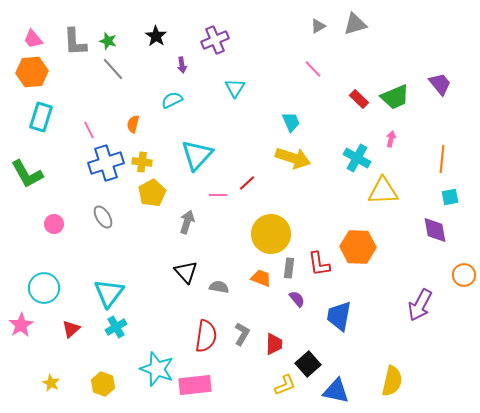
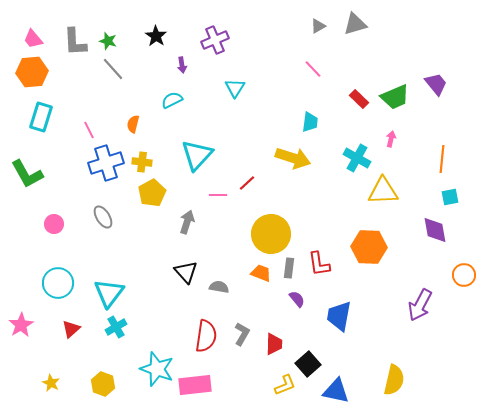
purple trapezoid at (440, 84): moved 4 px left
cyan trapezoid at (291, 122): moved 19 px right; rotated 30 degrees clockwise
orange hexagon at (358, 247): moved 11 px right
orange trapezoid at (261, 278): moved 5 px up
cyan circle at (44, 288): moved 14 px right, 5 px up
yellow semicircle at (392, 381): moved 2 px right, 1 px up
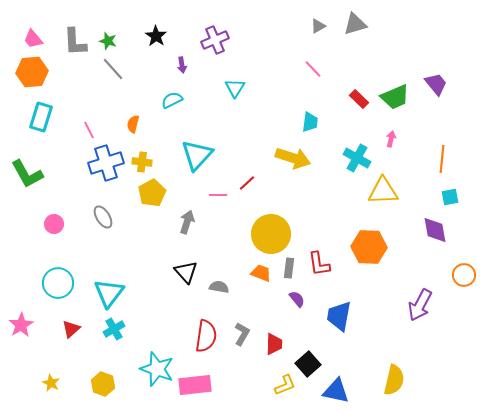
cyan cross at (116, 327): moved 2 px left, 2 px down
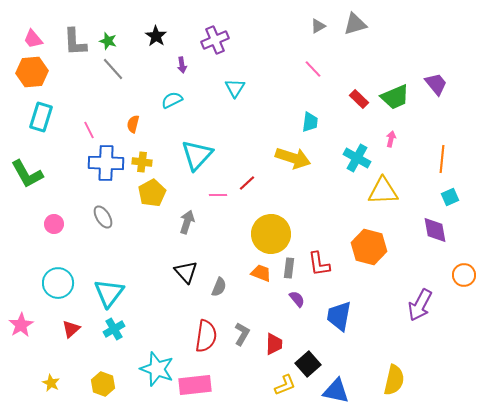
blue cross at (106, 163): rotated 20 degrees clockwise
cyan square at (450, 197): rotated 12 degrees counterclockwise
orange hexagon at (369, 247): rotated 12 degrees clockwise
gray semicircle at (219, 287): rotated 102 degrees clockwise
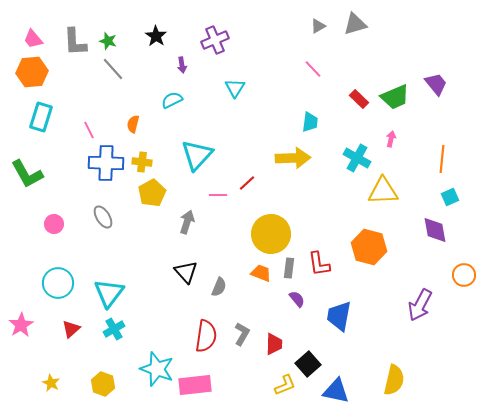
yellow arrow at (293, 158): rotated 20 degrees counterclockwise
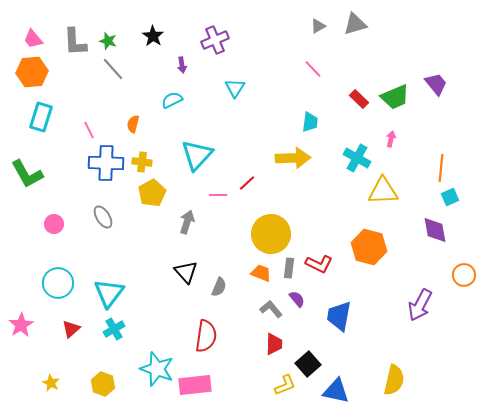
black star at (156, 36): moved 3 px left
orange line at (442, 159): moved 1 px left, 9 px down
red L-shape at (319, 264): rotated 56 degrees counterclockwise
gray L-shape at (242, 334): moved 29 px right, 25 px up; rotated 70 degrees counterclockwise
